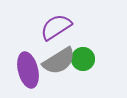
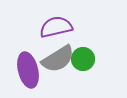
purple semicircle: rotated 20 degrees clockwise
gray semicircle: moved 1 px left, 2 px up
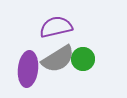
purple ellipse: moved 1 px up; rotated 20 degrees clockwise
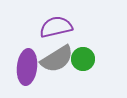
gray semicircle: moved 1 px left
purple ellipse: moved 1 px left, 2 px up
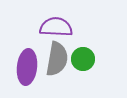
purple semicircle: rotated 16 degrees clockwise
gray semicircle: rotated 48 degrees counterclockwise
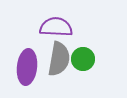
gray semicircle: moved 2 px right
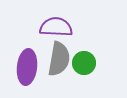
green circle: moved 1 px right, 4 px down
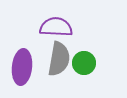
purple ellipse: moved 5 px left
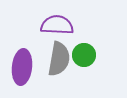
purple semicircle: moved 1 px right, 2 px up
green circle: moved 8 px up
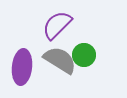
purple semicircle: rotated 48 degrees counterclockwise
gray semicircle: moved 1 px right, 1 px down; rotated 68 degrees counterclockwise
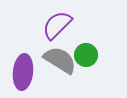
green circle: moved 2 px right
purple ellipse: moved 1 px right, 5 px down
